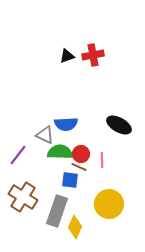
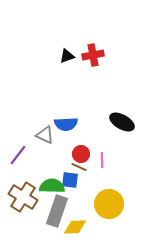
black ellipse: moved 3 px right, 3 px up
green semicircle: moved 8 px left, 34 px down
yellow diamond: rotated 65 degrees clockwise
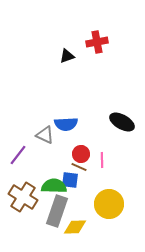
red cross: moved 4 px right, 13 px up
green semicircle: moved 2 px right
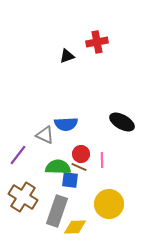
green semicircle: moved 4 px right, 19 px up
